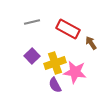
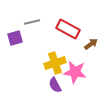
brown arrow: moved 1 px down; rotated 88 degrees clockwise
purple square: moved 17 px left, 18 px up; rotated 28 degrees clockwise
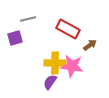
gray line: moved 4 px left, 3 px up
brown arrow: moved 1 px left, 1 px down
yellow cross: rotated 20 degrees clockwise
pink star: moved 3 px left, 6 px up
purple semicircle: moved 5 px left, 3 px up; rotated 63 degrees clockwise
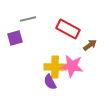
yellow cross: moved 4 px down
purple semicircle: rotated 63 degrees counterclockwise
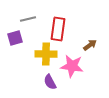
red rectangle: moved 10 px left; rotated 70 degrees clockwise
yellow cross: moved 9 px left, 13 px up
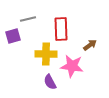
red rectangle: moved 3 px right; rotated 10 degrees counterclockwise
purple square: moved 2 px left, 2 px up
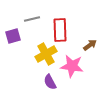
gray line: moved 4 px right
red rectangle: moved 1 px left, 1 px down
yellow cross: rotated 30 degrees counterclockwise
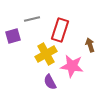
red rectangle: rotated 20 degrees clockwise
brown arrow: rotated 72 degrees counterclockwise
